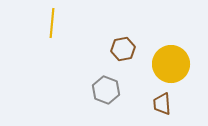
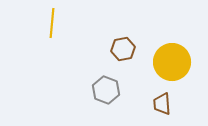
yellow circle: moved 1 px right, 2 px up
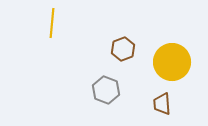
brown hexagon: rotated 10 degrees counterclockwise
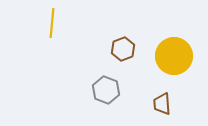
yellow circle: moved 2 px right, 6 px up
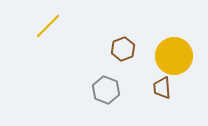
yellow line: moved 4 px left, 3 px down; rotated 40 degrees clockwise
brown trapezoid: moved 16 px up
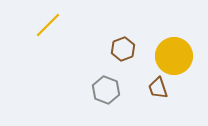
yellow line: moved 1 px up
brown trapezoid: moved 4 px left; rotated 15 degrees counterclockwise
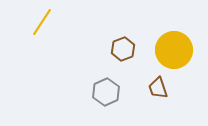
yellow line: moved 6 px left, 3 px up; rotated 12 degrees counterclockwise
yellow circle: moved 6 px up
gray hexagon: moved 2 px down; rotated 16 degrees clockwise
